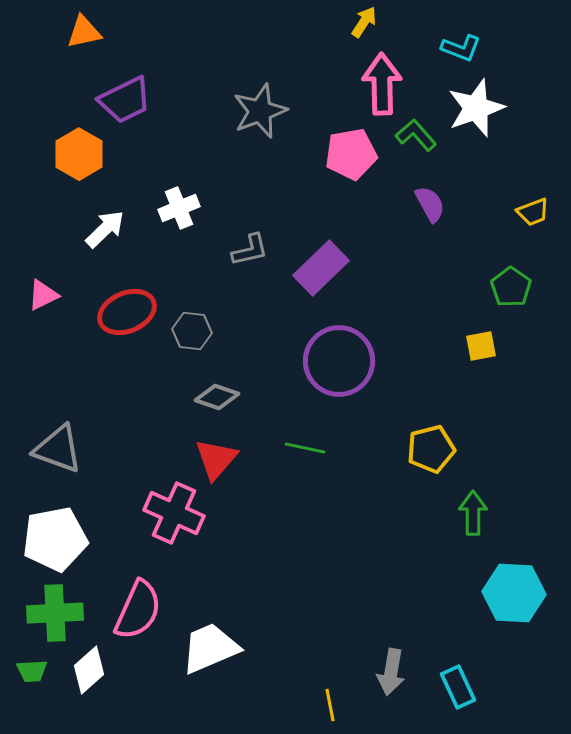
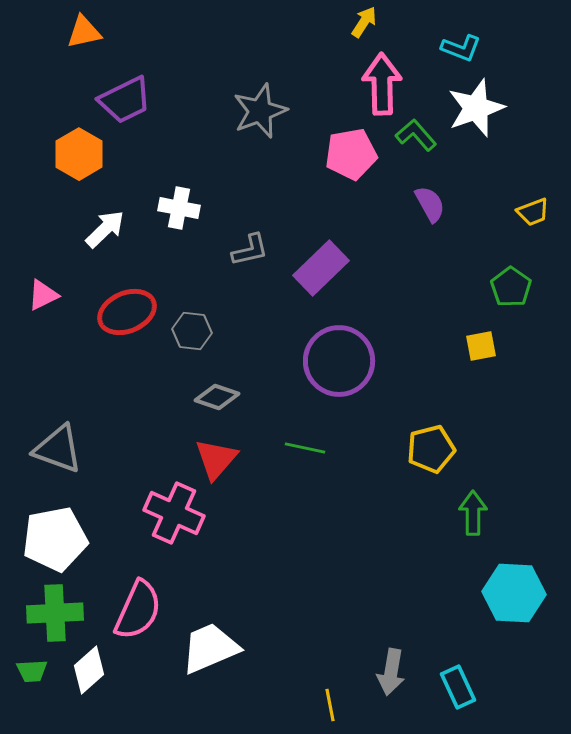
white cross: rotated 33 degrees clockwise
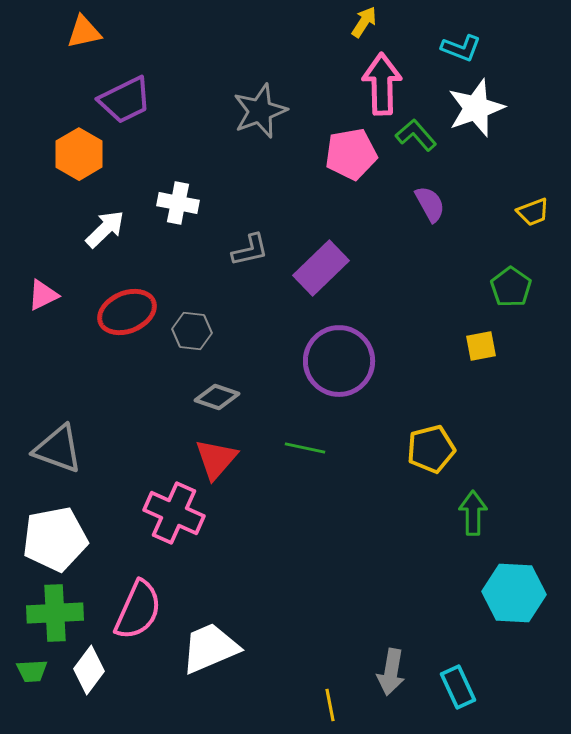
white cross: moved 1 px left, 5 px up
white diamond: rotated 12 degrees counterclockwise
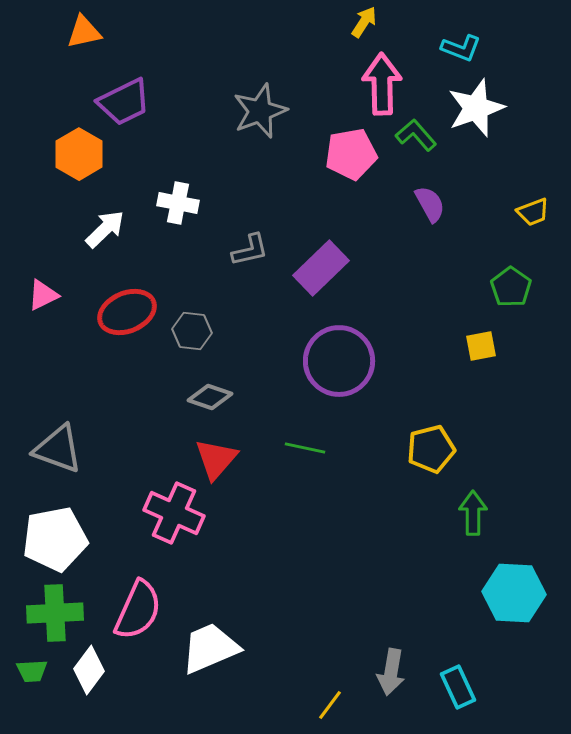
purple trapezoid: moved 1 px left, 2 px down
gray diamond: moved 7 px left
yellow line: rotated 48 degrees clockwise
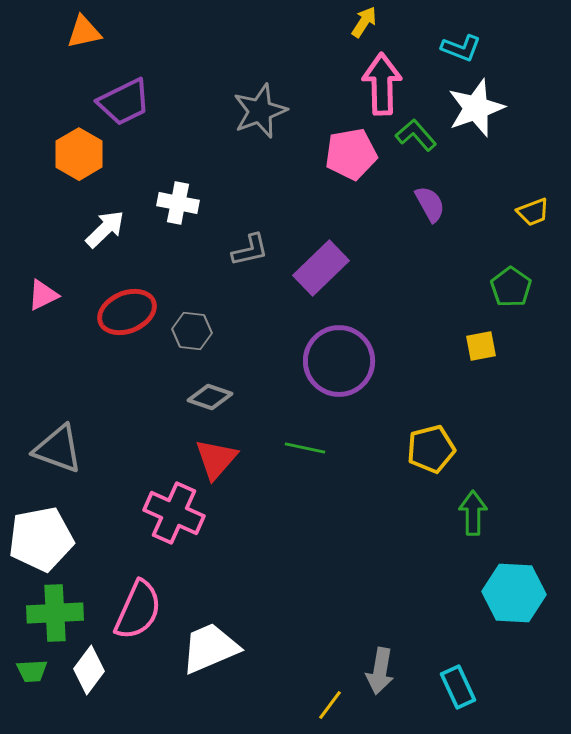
white pentagon: moved 14 px left
gray arrow: moved 11 px left, 1 px up
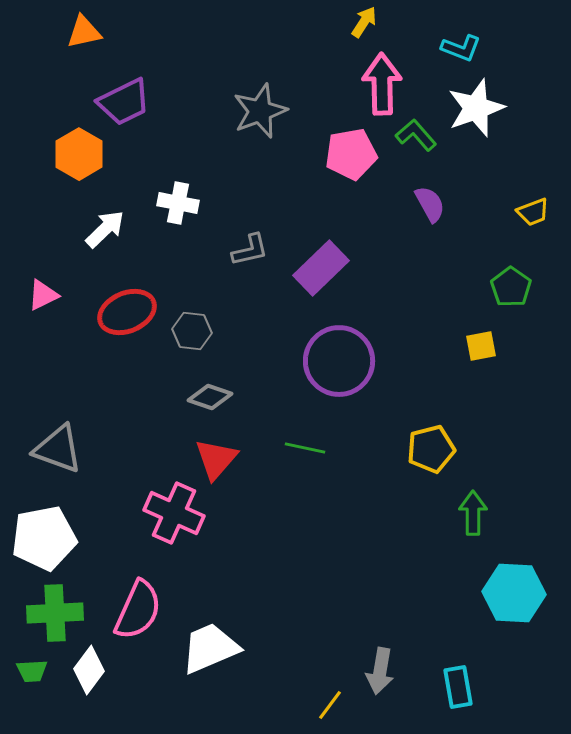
white pentagon: moved 3 px right, 1 px up
cyan rectangle: rotated 15 degrees clockwise
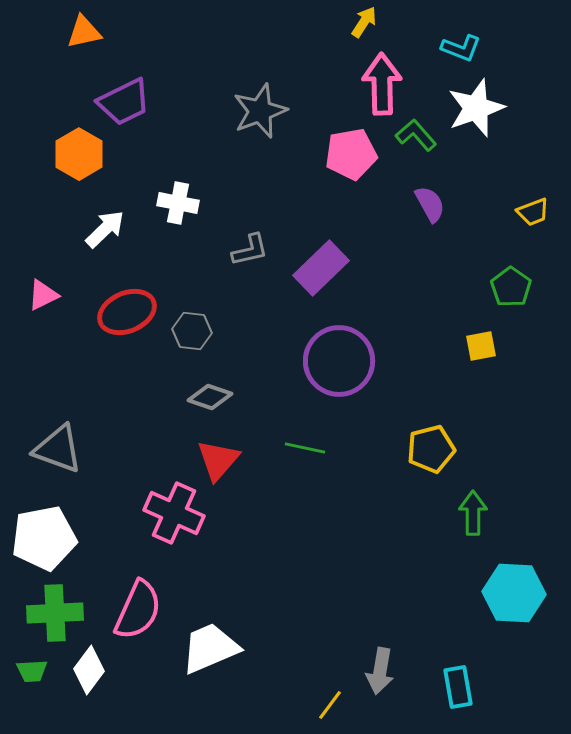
red triangle: moved 2 px right, 1 px down
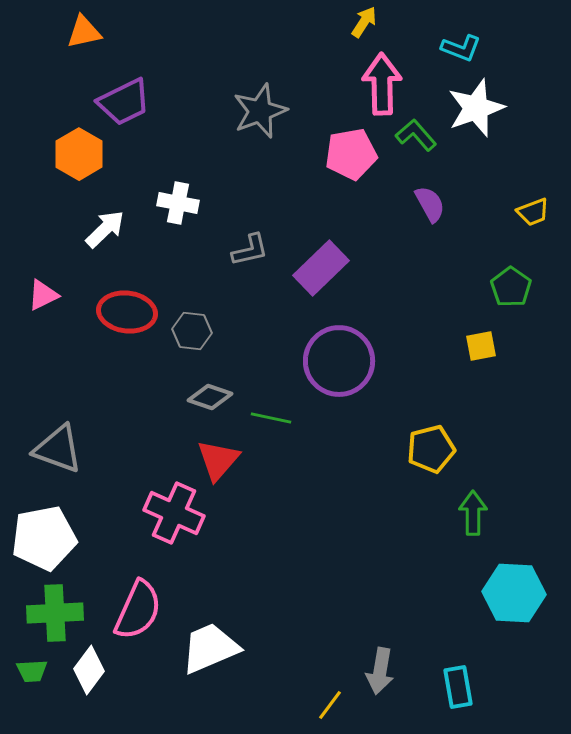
red ellipse: rotated 30 degrees clockwise
green line: moved 34 px left, 30 px up
